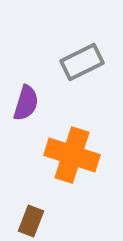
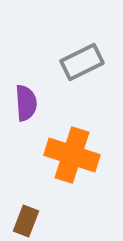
purple semicircle: rotated 21 degrees counterclockwise
brown rectangle: moved 5 px left
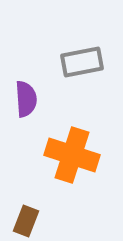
gray rectangle: rotated 15 degrees clockwise
purple semicircle: moved 4 px up
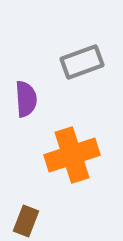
gray rectangle: rotated 9 degrees counterclockwise
orange cross: rotated 36 degrees counterclockwise
